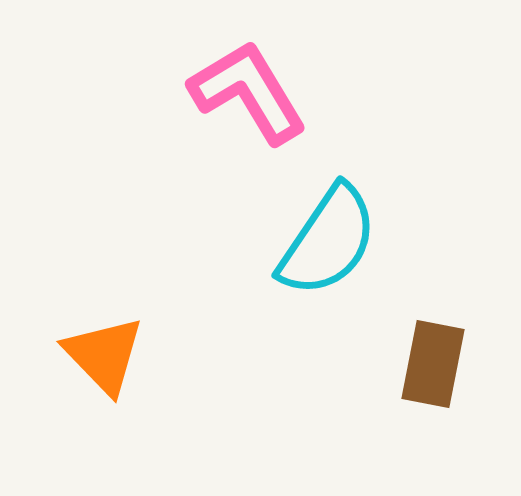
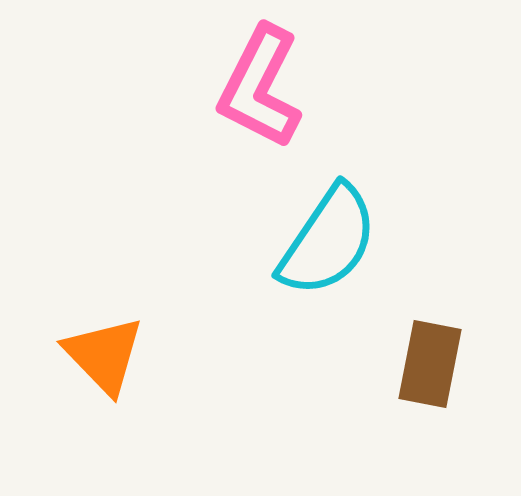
pink L-shape: moved 12 px right, 5 px up; rotated 122 degrees counterclockwise
brown rectangle: moved 3 px left
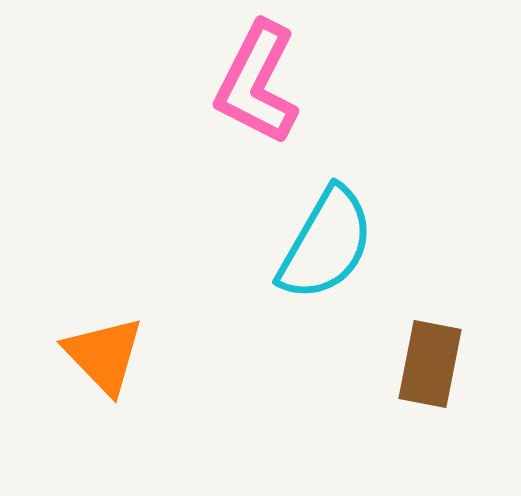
pink L-shape: moved 3 px left, 4 px up
cyan semicircle: moved 2 px left, 3 px down; rotated 4 degrees counterclockwise
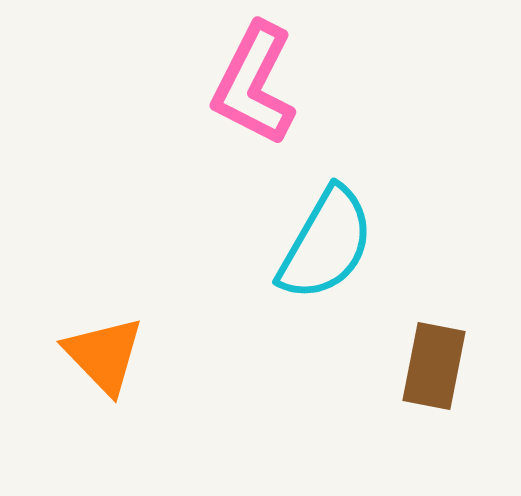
pink L-shape: moved 3 px left, 1 px down
brown rectangle: moved 4 px right, 2 px down
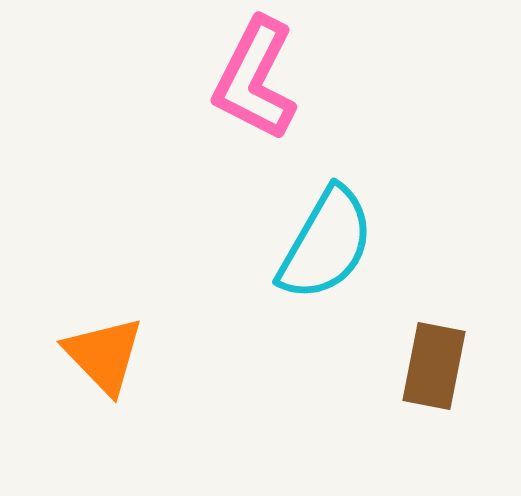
pink L-shape: moved 1 px right, 5 px up
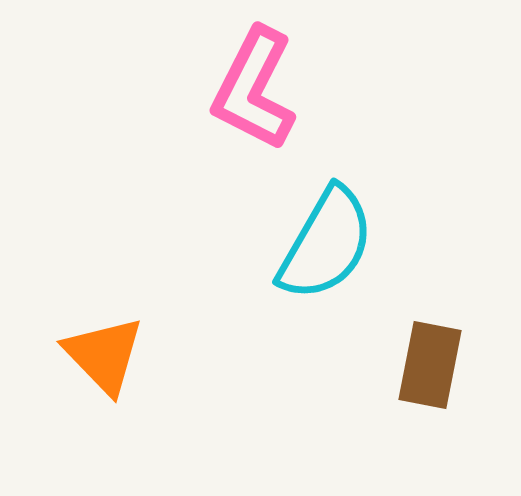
pink L-shape: moved 1 px left, 10 px down
brown rectangle: moved 4 px left, 1 px up
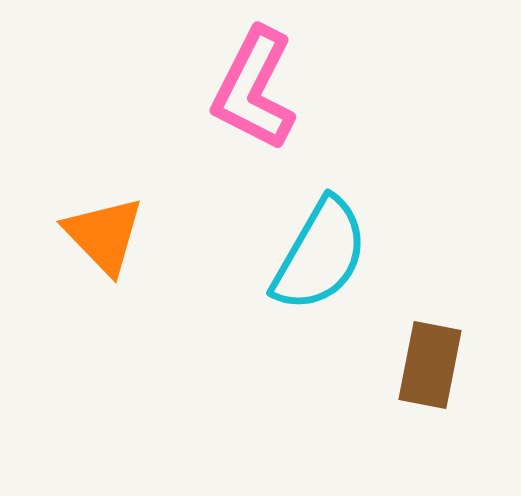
cyan semicircle: moved 6 px left, 11 px down
orange triangle: moved 120 px up
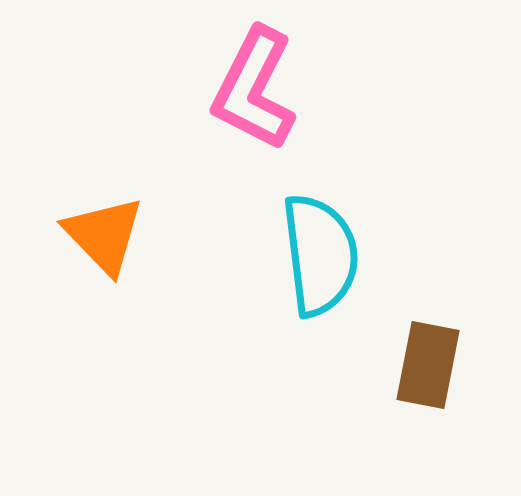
cyan semicircle: rotated 37 degrees counterclockwise
brown rectangle: moved 2 px left
